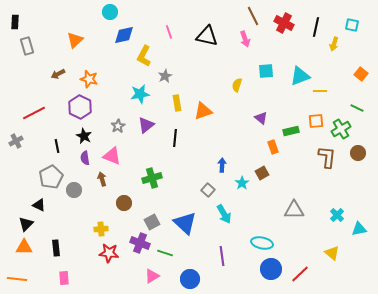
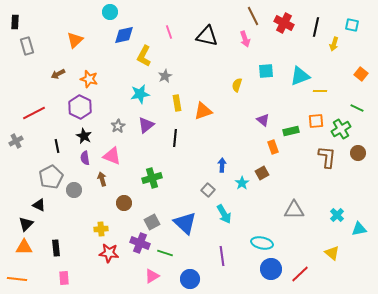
purple triangle at (261, 118): moved 2 px right, 2 px down
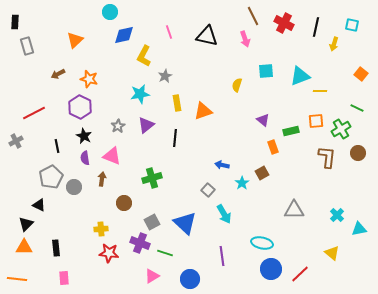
blue arrow at (222, 165): rotated 80 degrees counterclockwise
brown arrow at (102, 179): rotated 24 degrees clockwise
gray circle at (74, 190): moved 3 px up
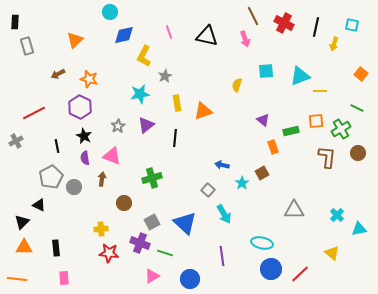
black triangle at (26, 224): moved 4 px left, 2 px up
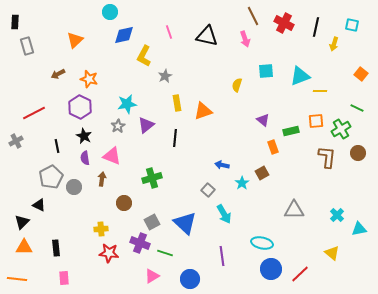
cyan star at (140, 94): moved 13 px left, 10 px down
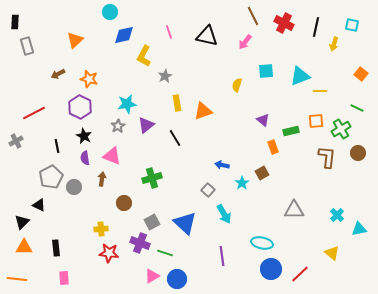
pink arrow at (245, 39): moved 3 px down; rotated 56 degrees clockwise
black line at (175, 138): rotated 36 degrees counterclockwise
blue circle at (190, 279): moved 13 px left
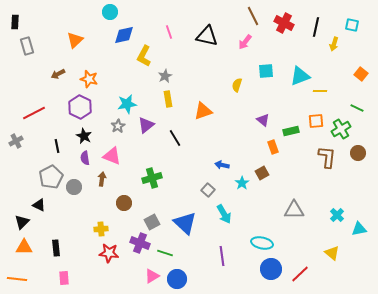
yellow rectangle at (177, 103): moved 9 px left, 4 px up
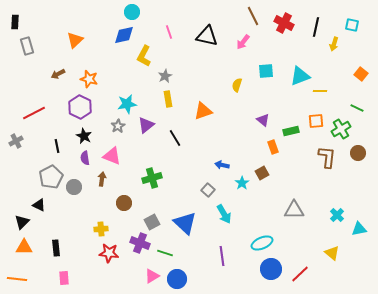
cyan circle at (110, 12): moved 22 px right
pink arrow at (245, 42): moved 2 px left
cyan ellipse at (262, 243): rotated 35 degrees counterclockwise
